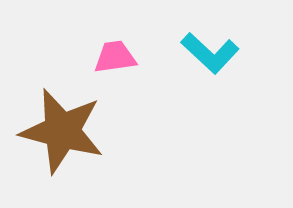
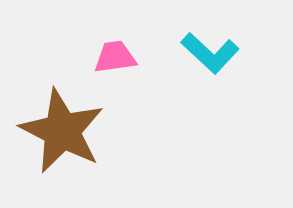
brown star: rotated 12 degrees clockwise
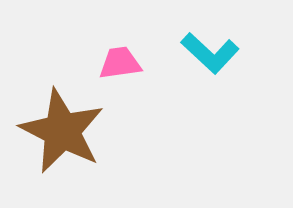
pink trapezoid: moved 5 px right, 6 px down
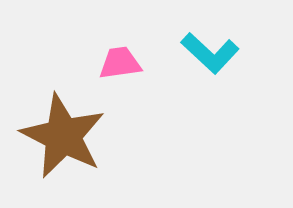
brown star: moved 1 px right, 5 px down
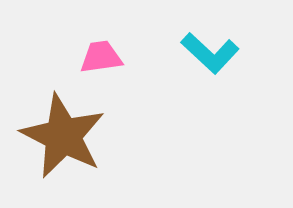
pink trapezoid: moved 19 px left, 6 px up
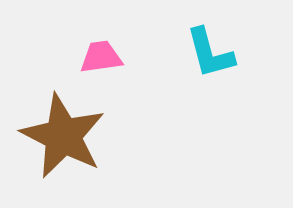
cyan L-shape: rotated 32 degrees clockwise
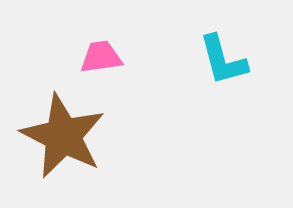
cyan L-shape: moved 13 px right, 7 px down
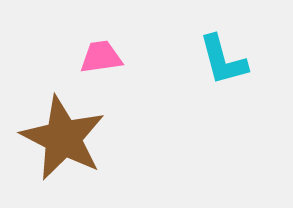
brown star: moved 2 px down
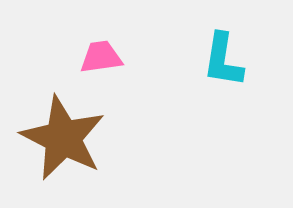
cyan L-shape: rotated 24 degrees clockwise
